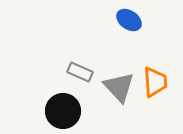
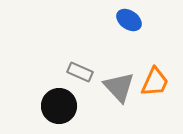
orange trapezoid: rotated 28 degrees clockwise
black circle: moved 4 px left, 5 px up
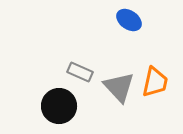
orange trapezoid: rotated 12 degrees counterclockwise
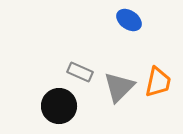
orange trapezoid: moved 3 px right
gray triangle: rotated 28 degrees clockwise
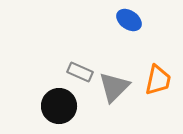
orange trapezoid: moved 2 px up
gray triangle: moved 5 px left
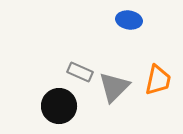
blue ellipse: rotated 25 degrees counterclockwise
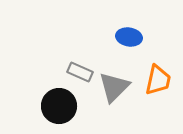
blue ellipse: moved 17 px down
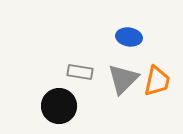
gray rectangle: rotated 15 degrees counterclockwise
orange trapezoid: moved 1 px left, 1 px down
gray triangle: moved 9 px right, 8 px up
